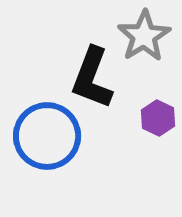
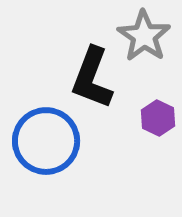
gray star: rotated 6 degrees counterclockwise
blue circle: moved 1 px left, 5 px down
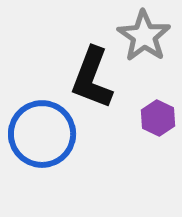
blue circle: moved 4 px left, 7 px up
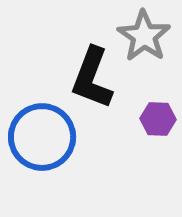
purple hexagon: moved 1 px down; rotated 24 degrees counterclockwise
blue circle: moved 3 px down
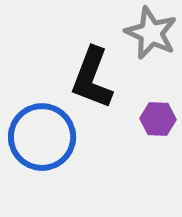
gray star: moved 7 px right, 3 px up; rotated 10 degrees counterclockwise
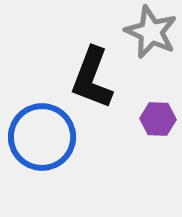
gray star: moved 1 px up
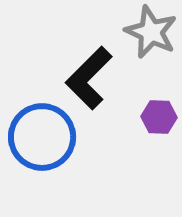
black L-shape: moved 3 px left; rotated 24 degrees clockwise
purple hexagon: moved 1 px right, 2 px up
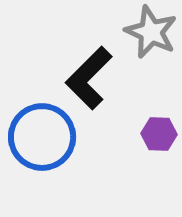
purple hexagon: moved 17 px down
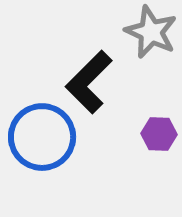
black L-shape: moved 4 px down
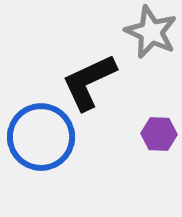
black L-shape: rotated 20 degrees clockwise
blue circle: moved 1 px left
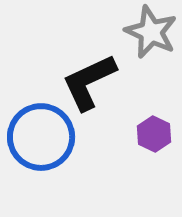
purple hexagon: moved 5 px left; rotated 24 degrees clockwise
